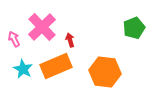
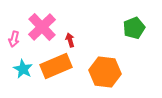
pink arrow: rotated 140 degrees counterclockwise
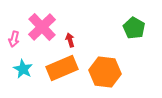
green pentagon: rotated 20 degrees counterclockwise
orange rectangle: moved 6 px right, 2 px down
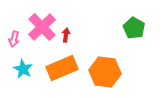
red arrow: moved 4 px left, 5 px up; rotated 24 degrees clockwise
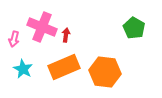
pink cross: rotated 24 degrees counterclockwise
orange rectangle: moved 2 px right, 1 px up
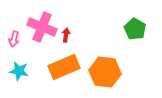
green pentagon: moved 1 px right, 1 px down
cyan star: moved 4 px left, 2 px down; rotated 18 degrees counterclockwise
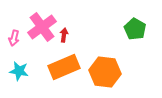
pink cross: rotated 32 degrees clockwise
red arrow: moved 2 px left
pink arrow: moved 1 px up
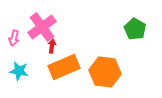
red arrow: moved 12 px left, 11 px down
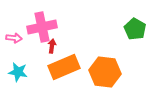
pink cross: rotated 24 degrees clockwise
pink arrow: rotated 98 degrees counterclockwise
cyan star: moved 1 px left, 1 px down
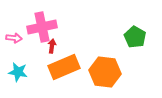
green pentagon: moved 8 px down
